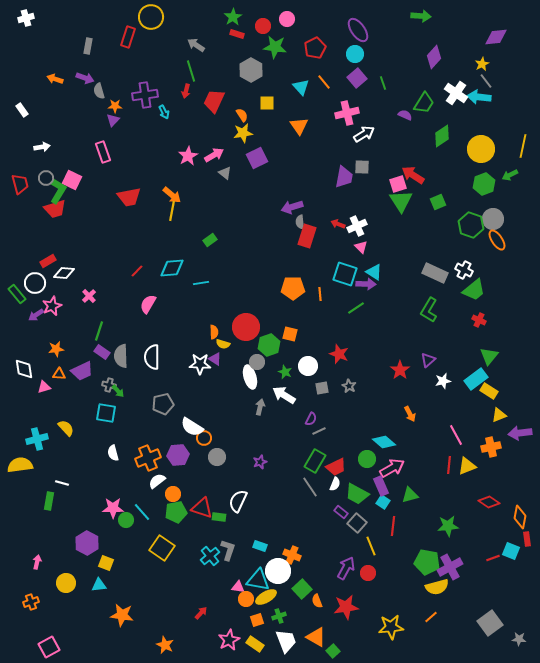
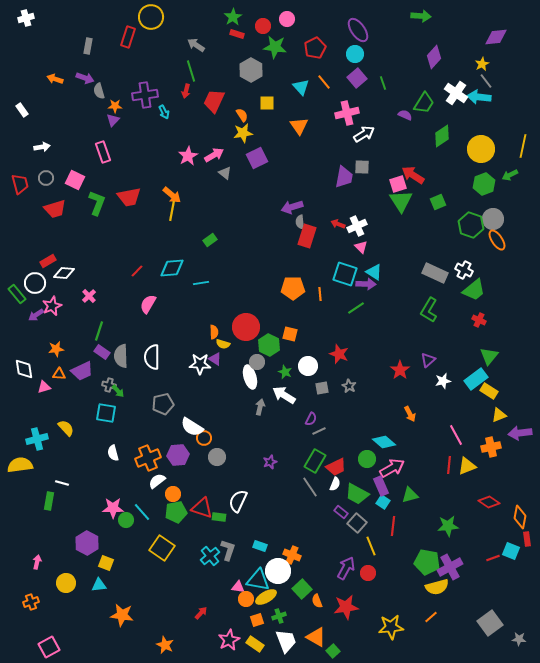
pink square at (72, 180): moved 3 px right
green L-shape at (58, 191): moved 39 px right, 12 px down; rotated 10 degrees counterclockwise
green hexagon at (269, 345): rotated 15 degrees counterclockwise
purple star at (260, 462): moved 10 px right
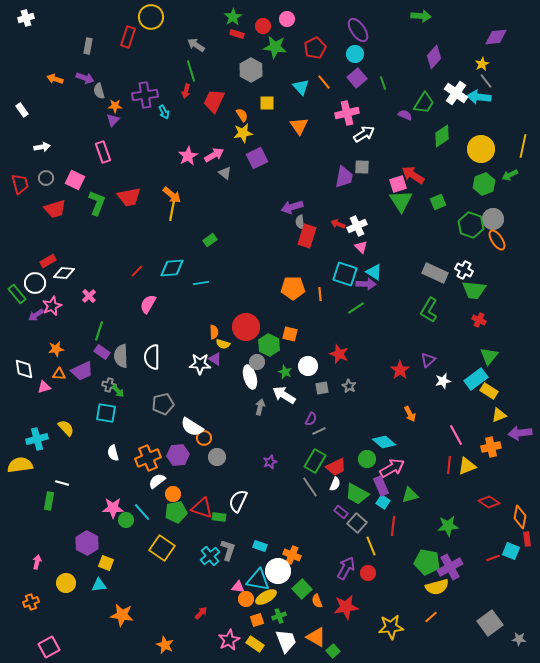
green trapezoid at (474, 290): rotated 45 degrees clockwise
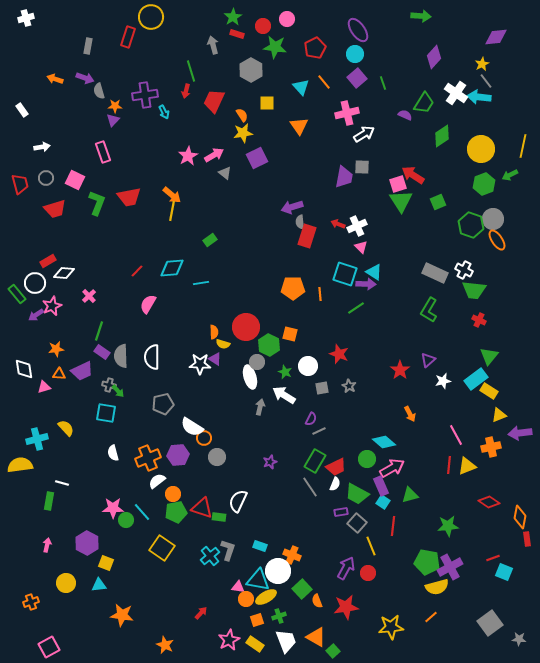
gray arrow at (196, 45): moved 17 px right; rotated 42 degrees clockwise
purple rectangle at (341, 512): rotated 48 degrees counterclockwise
cyan square at (511, 551): moved 7 px left, 21 px down
pink arrow at (37, 562): moved 10 px right, 17 px up
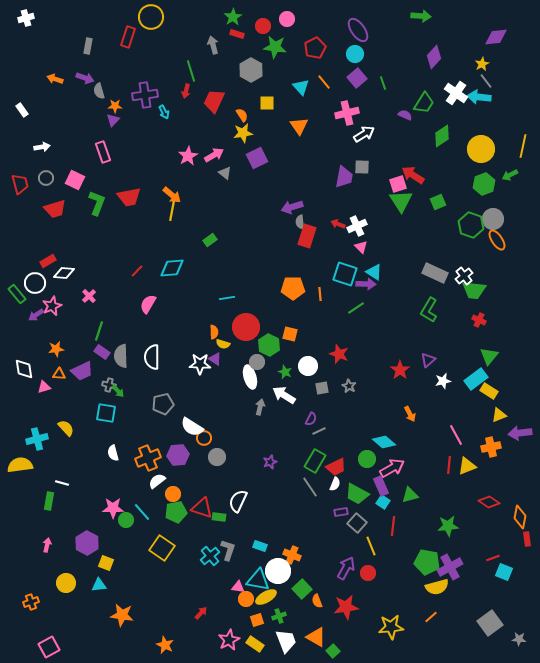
white cross at (464, 270): moved 6 px down; rotated 24 degrees clockwise
cyan line at (201, 283): moved 26 px right, 15 px down
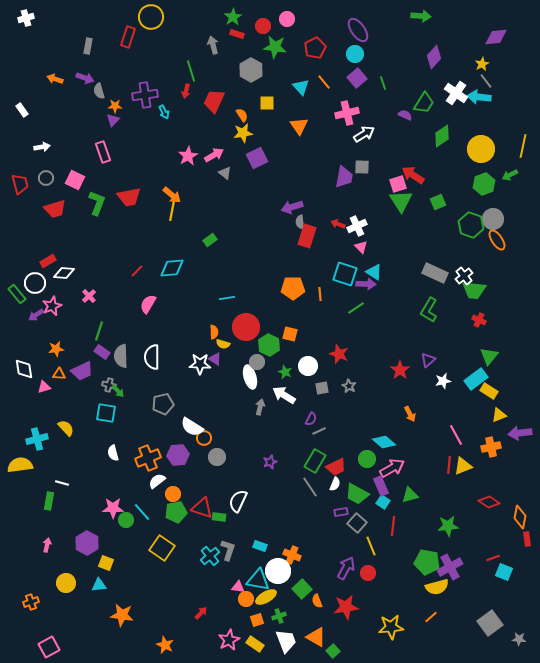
yellow triangle at (467, 466): moved 4 px left
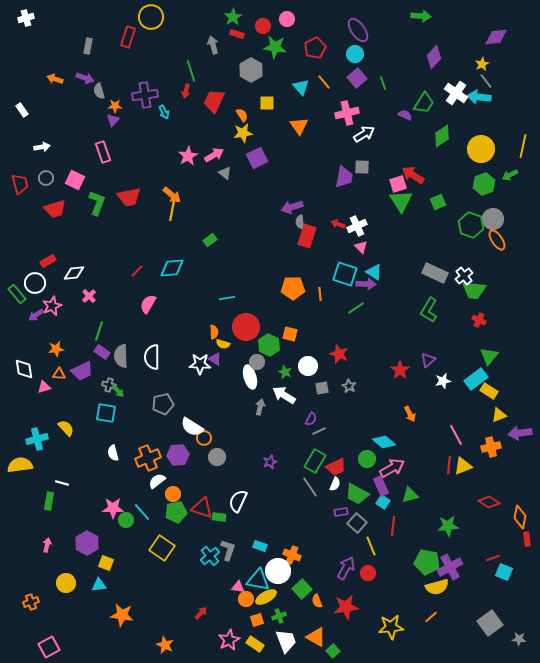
white diamond at (64, 273): moved 10 px right; rotated 10 degrees counterclockwise
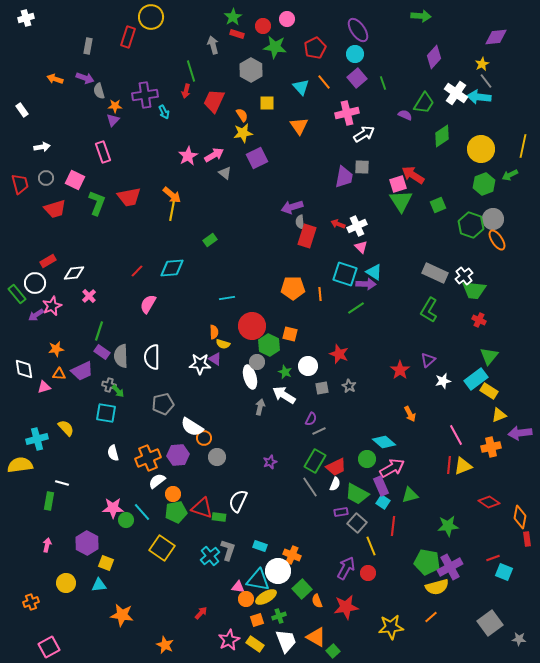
green square at (438, 202): moved 3 px down
red circle at (246, 327): moved 6 px right, 1 px up
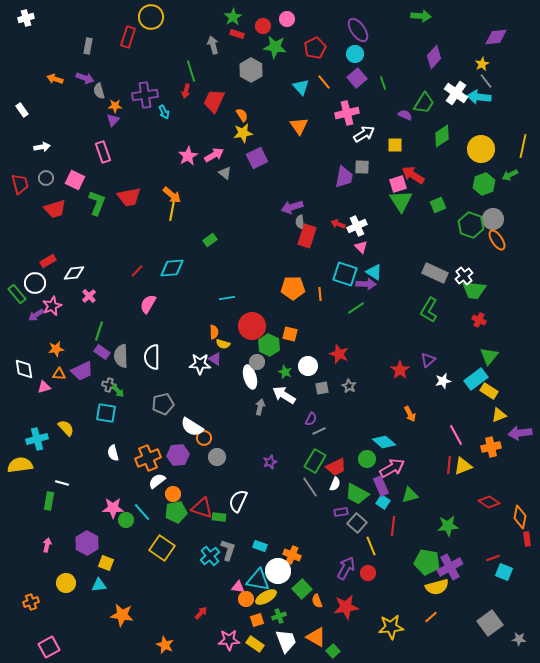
yellow square at (267, 103): moved 128 px right, 42 px down
pink star at (229, 640): rotated 25 degrees clockwise
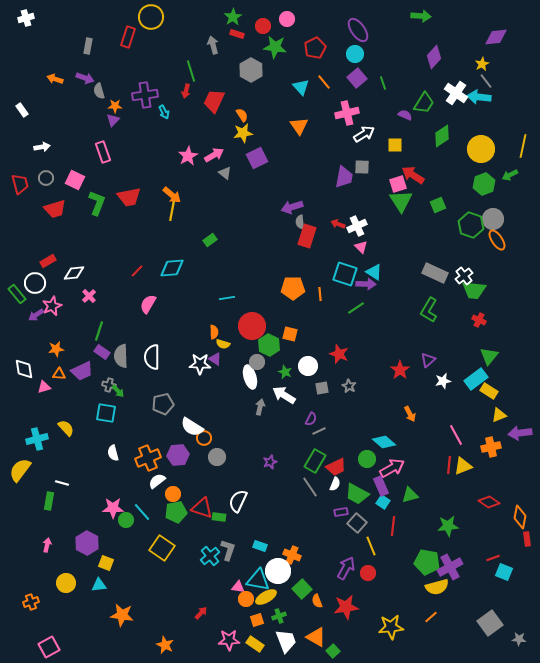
yellow semicircle at (20, 465): moved 5 px down; rotated 45 degrees counterclockwise
